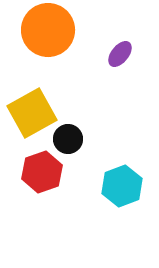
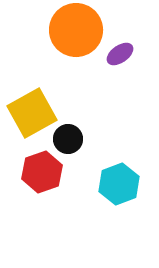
orange circle: moved 28 px right
purple ellipse: rotated 16 degrees clockwise
cyan hexagon: moved 3 px left, 2 px up
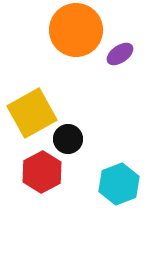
red hexagon: rotated 9 degrees counterclockwise
